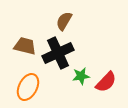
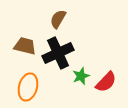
brown semicircle: moved 6 px left, 2 px up
green star: rotated 12 degrees counterclockwise
orange ellipse: rotated 12 degrees counterclockwise
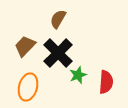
brown trapezoid: rotated 60 degrees counterclockwise
black cross: rotated 20 degrees counterclockwise
green star: moved 3 px left, 1 px up
red semicircle: rotated 40 degrees counterclockwise
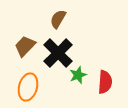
red semicircle: moved 1 px left
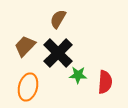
green star: rotated 24 degrees clockwise
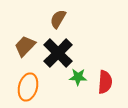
green star: moved 2 px down
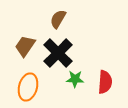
brown trapezoid: rotated 10 degrees counterclockwise
green star: moved 3 px left, 2 px down
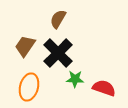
red semicircle: moved 1 px left, 6 px down; rotated 75 degrees counterclockwise
orange ellipse: moved 1 px right
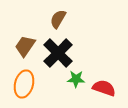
green star: moved 1 px right
orange ellipse: moved 5 px left, 3 px up
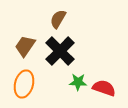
black cross: moved 2 px right, 2 px up
green star: moved 2 px right, 3 px down
